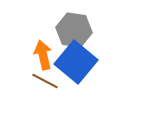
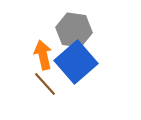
blue square: rotated 9 degrees clockwise
brown line: moved 3 px down; rotated 20 degrees clockwise
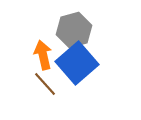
gray hexagon: rotated 24 degrees counterclockwise
blue square: moved 1 px right, 1 px down
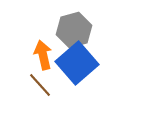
brown line: moved 5 px left, 1 px down
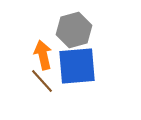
blue square: moved 3 px down; rotated 36 degrees clockwise
brown line: moved 2 px right, 4 px up
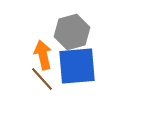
gray hexagon: moved 2 px left, 2 px down
brown line: moved 2 px up
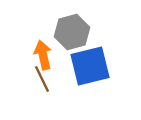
blue square: moved 13 px right; rotated 9 degrees counterclockwise
brown line: rotated 16 degrees clockwise
